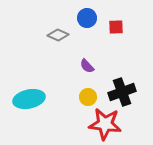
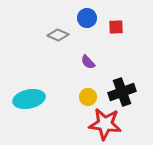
purple semicircle: moved 1 px right, 4 px up
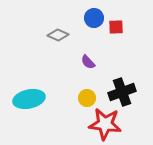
blue circle: moved 7 px right
yellow circle: moved 1 px left, 1 px down
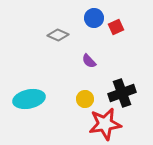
red square: rotated 21 degrees counterclockwise
purple semicircle: moved 1 px right, 1 px up
black cross: moved 1 px down
yellow circle: moved 2 px left, 1 px down
red star: rotated 16 degrees counterclockwise
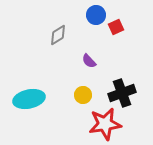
blue circle: moved 2 px right, 3 px up
gray diamond: rotated 55 degrees counterclockwise
yellow circle: moved 2 px left, 4 px up
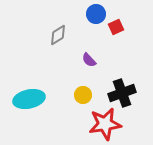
blue circle: moved 1 px up
purple semicircle: moved 1 px up
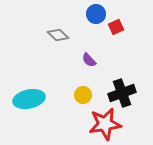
gray diamond: rotated 75 degrees clockwise
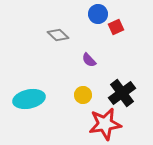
blue circle: moved 2 px right
black cross: rotated 16 degrees counterclockwise
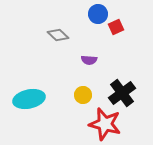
purple semicircle: rotated 42 degrees counterclockwise
red star: rotated 24 degrees clockwise
